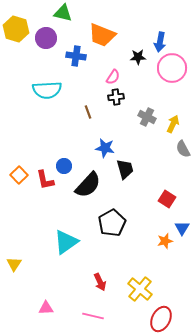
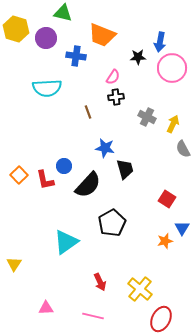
cyan semicircle: moved 2 px up
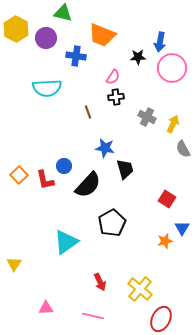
yellow hexagon: rotated 10 degrees clockwise
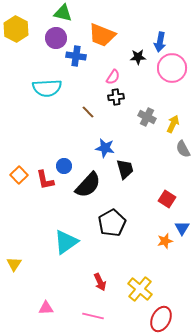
purple circle: moved 10 px right
brown line: rotated 24 degrees counterclockwise
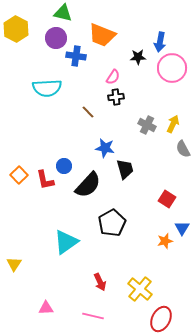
gray cross: moved 8 px down
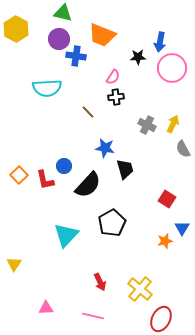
purple circle: moved 3 px right, 1 px down
cyan triangle: moved 7 px up; rotated 12 degrees counterclockwise
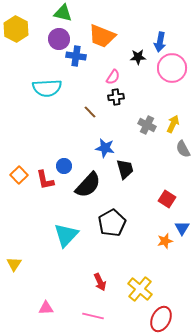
orange trapezoid: moved 1 px down
brown line: moved 2 px right
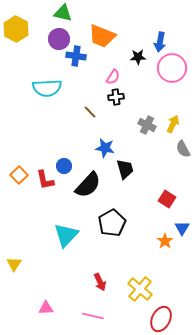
orange star: rotated 21 degrees counterclockwise
